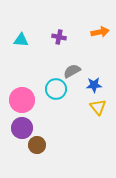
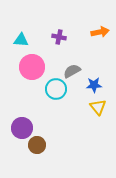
pink circle: moved 10 px right, 33 px up
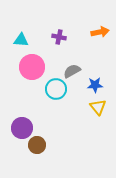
blue star: moved 1 px right
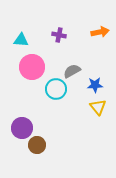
purple cross: moved 2 px up
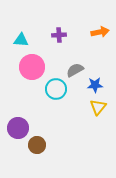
purple cross: rotated 16 degrees counterclockwise
gray semicircle: moved 3 px right, 1 px up
yellow triangle: rotated 18 degrees clockwise
purple circle: moved 4 px left
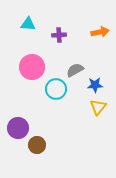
cyan triangle: moved 7 px right, 16 px up
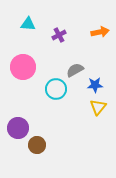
purple cross: rotated 24 degrees counterclockwise
pink circle: moved 9 px left
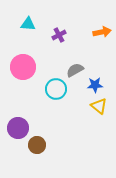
orange arrow: moved 2 px right
yellow triangle: moved 1 px right, 1 px up; rotated 30 degrees counterclockwise
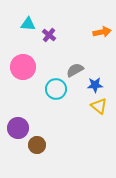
purple cross: moved 10 px left; rotated 24 degrees counterclockwise
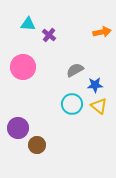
cyan circle: moved 16 px right, 15 px down
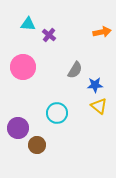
gray semicircle: rotated 150 degrees clockwise
cyan circle: moved 15 px left, 9 px down
